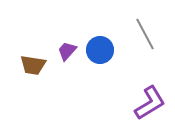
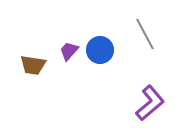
purple trapezoid: moved 2 px right
purple L-shape: rotated 9 degrees counterclockwise
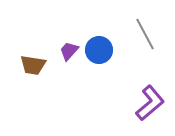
blue circle: moved 1 px left
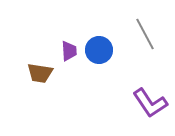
purple trapezoid: rotated 135 degrees clockwise
brown trapezoid: moved 7 px right, 8 px down
purple L-shape: rotated 96 degrees clockwise
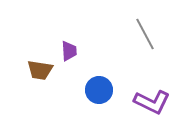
blue circle: moved 40 px down
brown trapezoid: moved 3 px up
purple L-shape: moved 2 px right, 1 px up; rotated 30 degrees counterclockwise
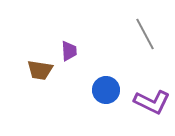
blue circle: moved 7 px right
